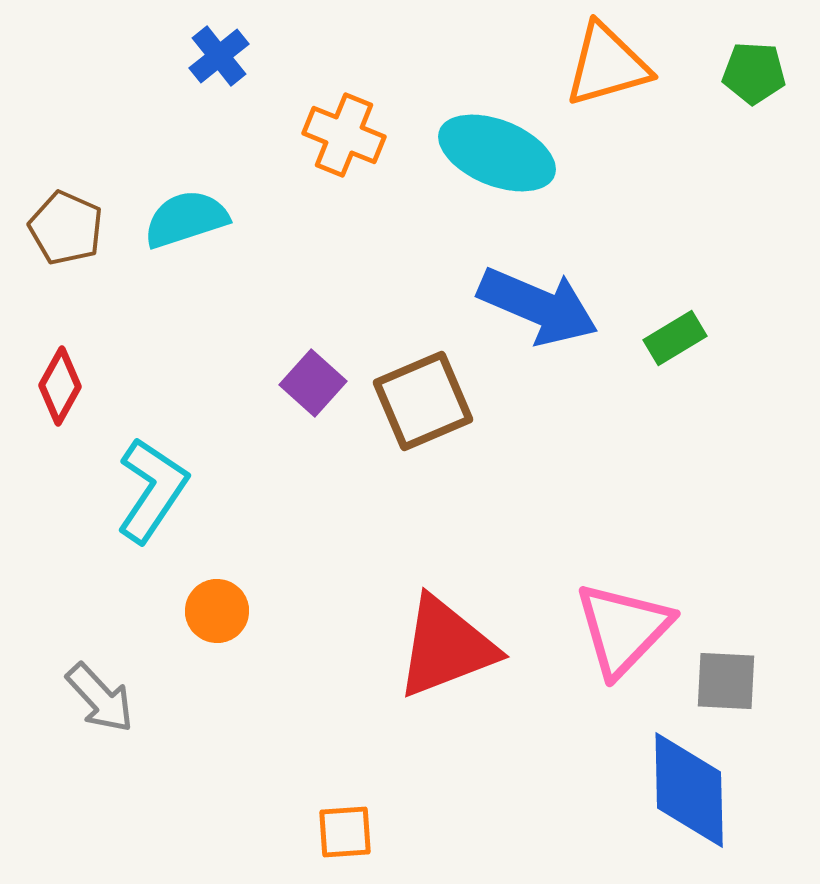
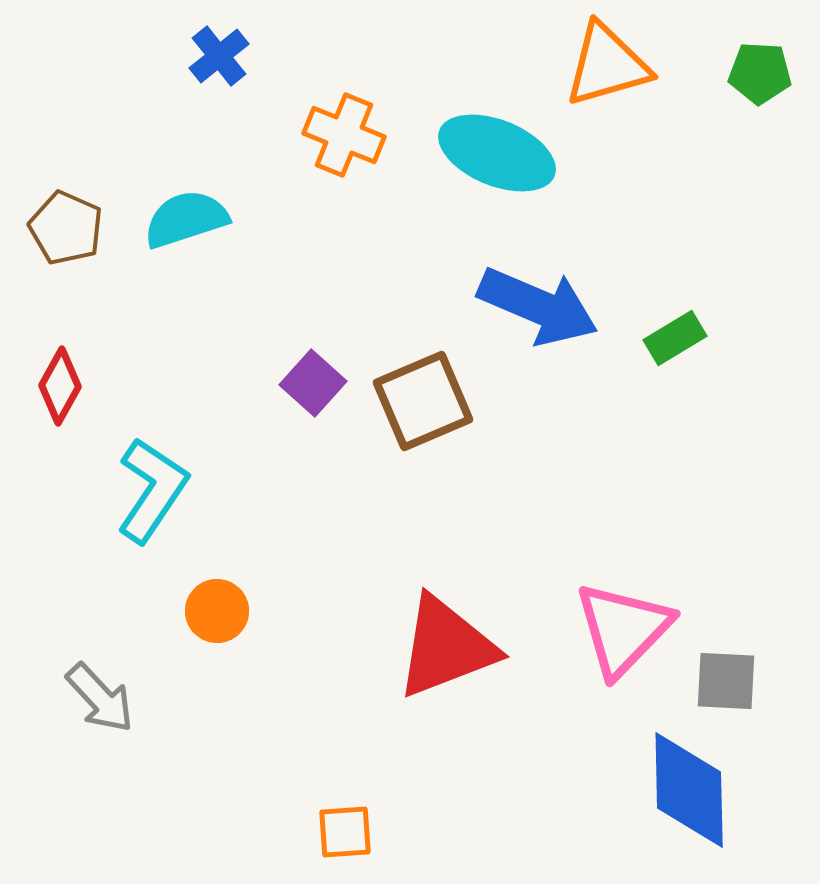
green pentagon: moved 6 px right
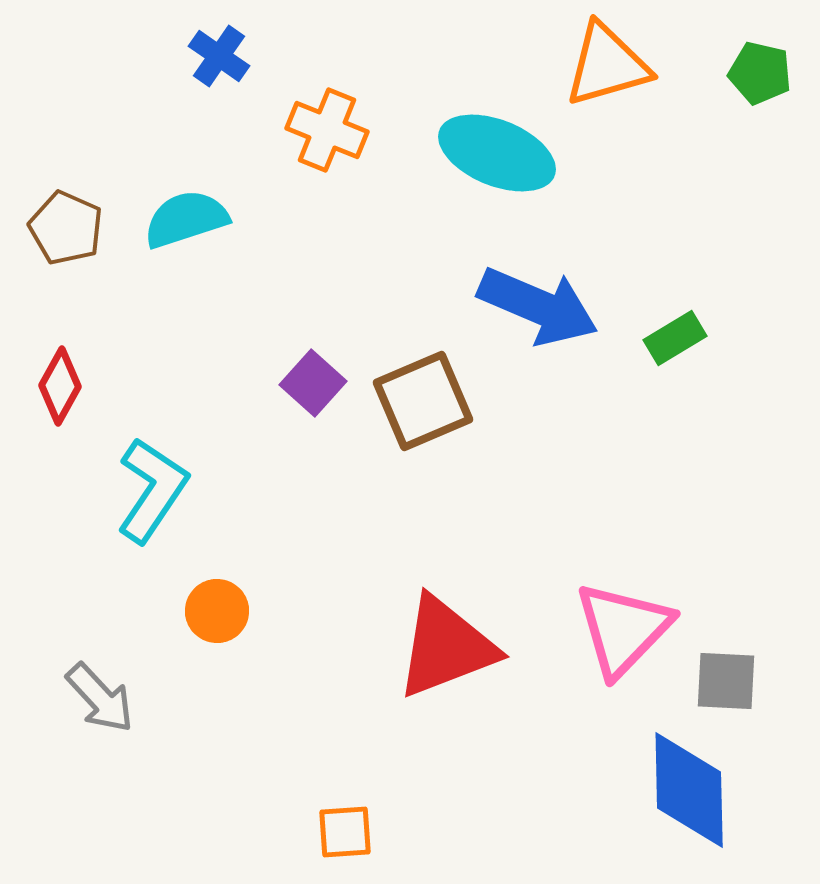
blue cross: rotated 16 degrees counterclockwise
green pentagon: rotated 10 degrees clockwise
orange cross: moved 17 px left, 5 px up
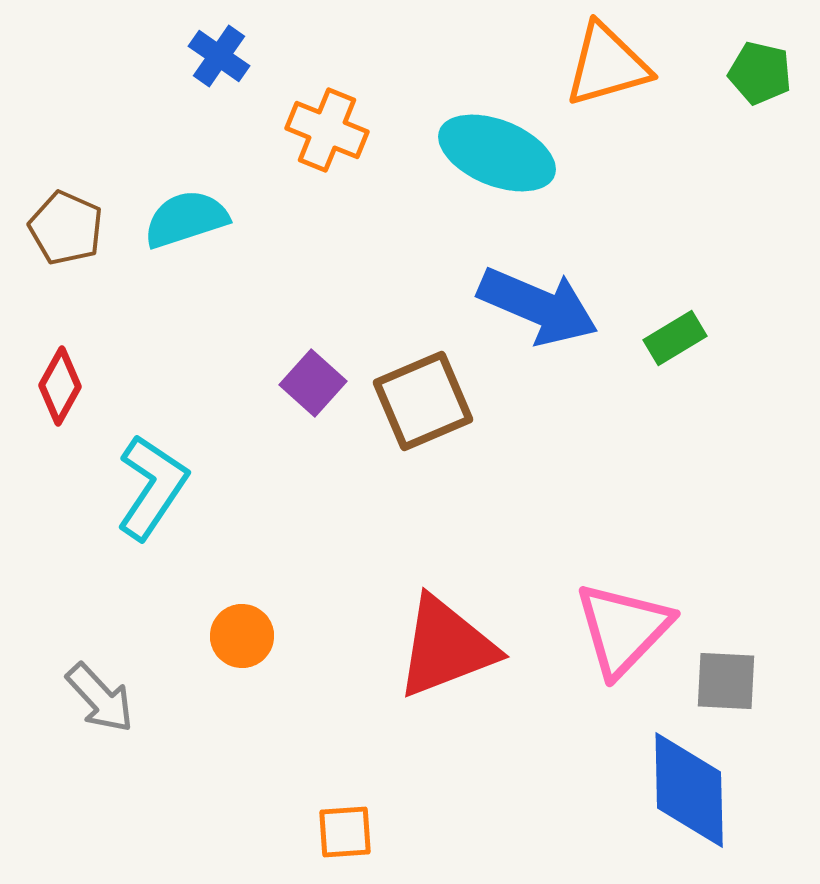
cyan L-shape: moved 3 px up
orange circle: moved 25 px right, 25 px down
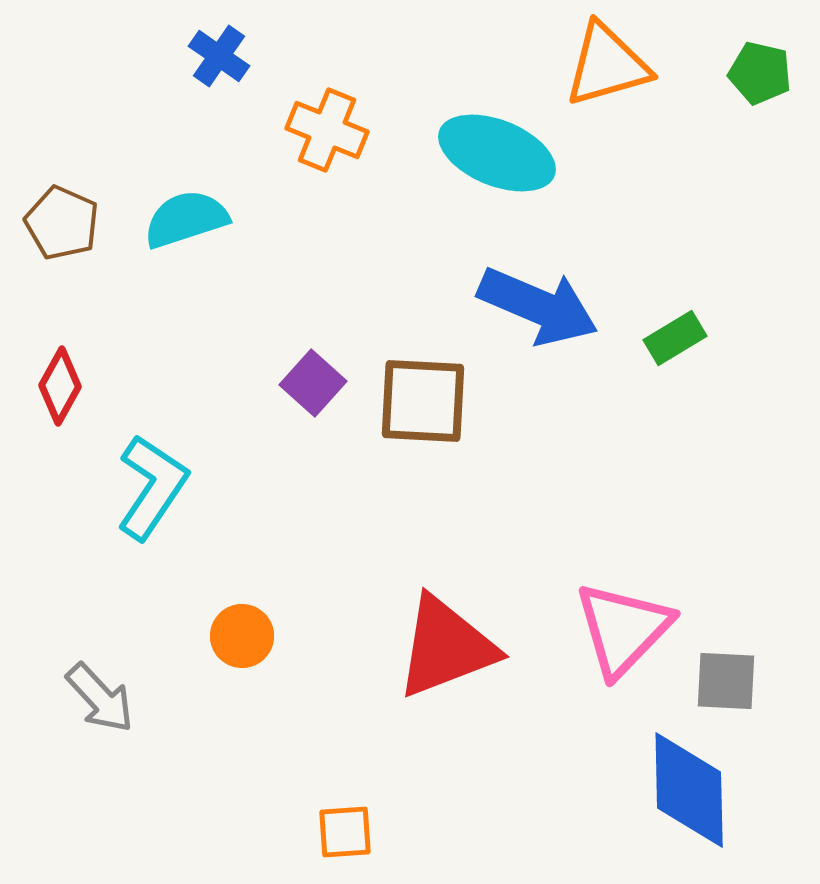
brown pentagon: moved 4 px left, 5 px up
brown square: rotated 26 degrees clockwise
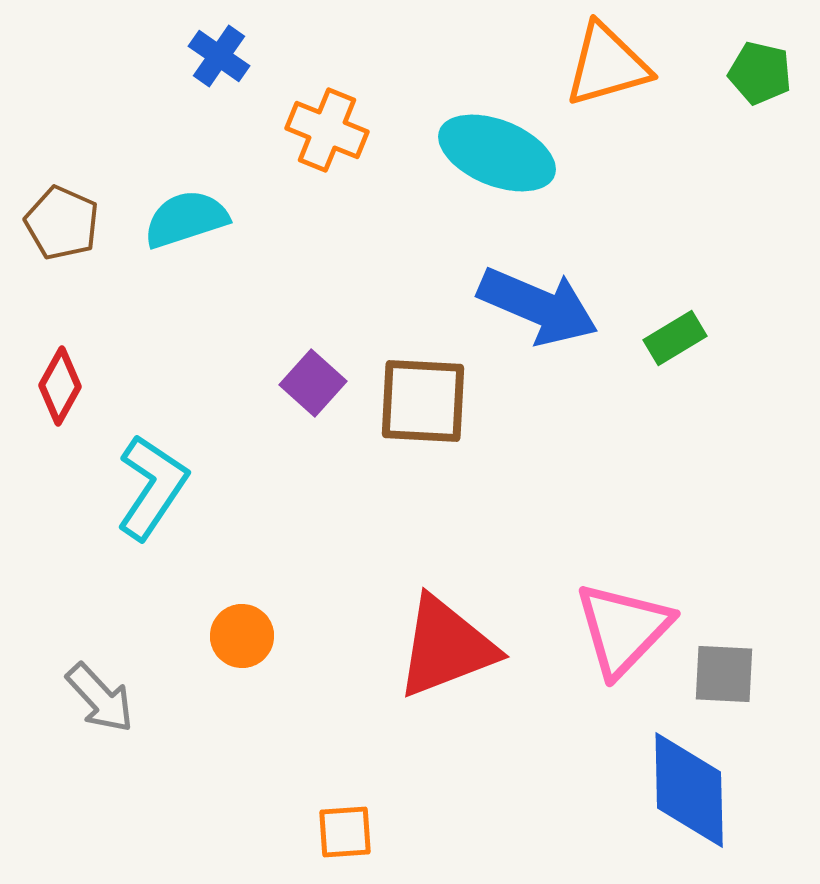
gray square: moved 2 px left, 7 px up
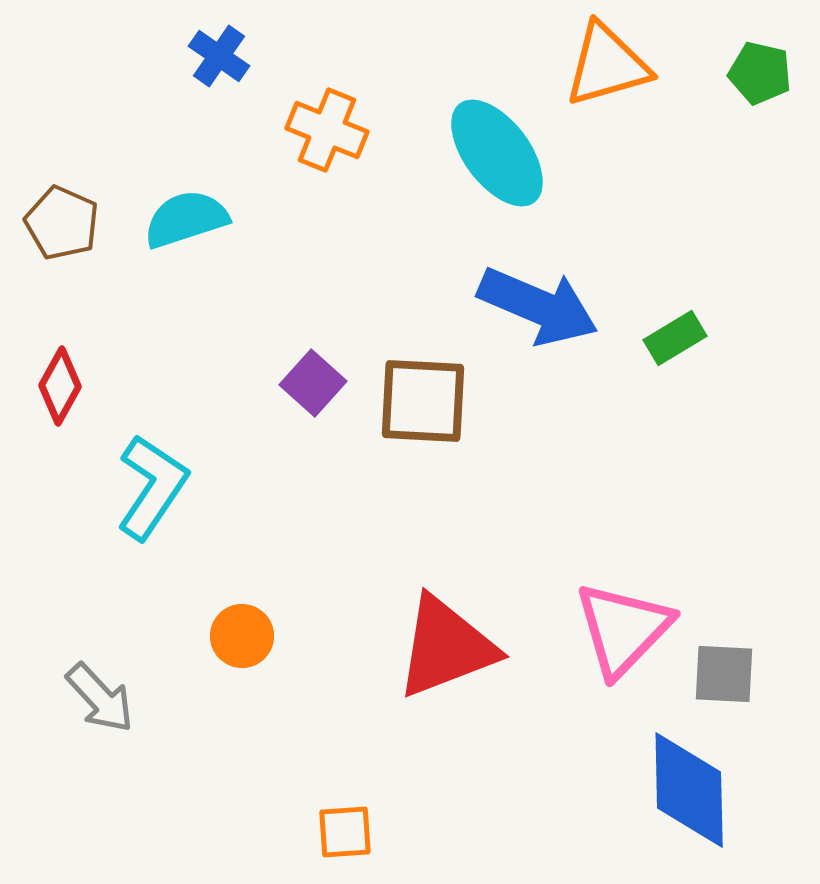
cyan ellipse: rotated 31 degrees clockwise
